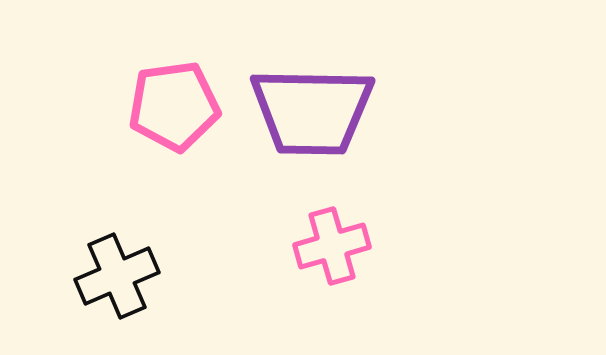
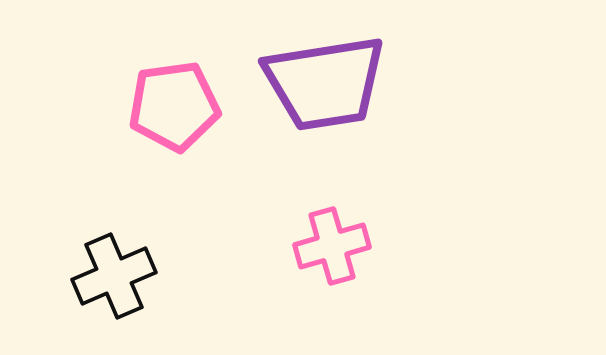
purple trapezoid: moved 13 px right, 28 px up; rotated 10 degrees counterclockwise
black cross: moved 3 px left
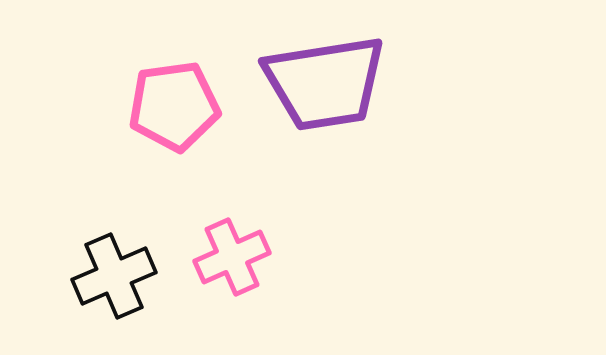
pink cross: moved 100 px left, 11 px down; rotated 8 degrees counterclockwise
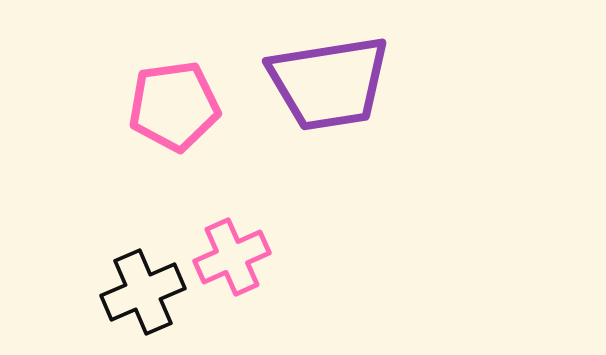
purple trapezoid: moved 4 px right
black cross: moved 29 px right, 16 px down
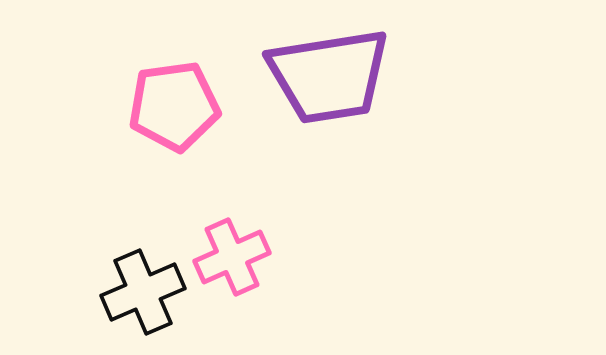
purple trapezoid: moved 7 px up
